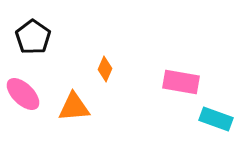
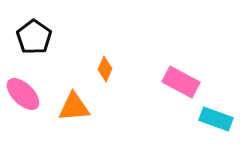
black pentagon: moved 1 px right
pink rectangle: rotated 18 degrees clockwise
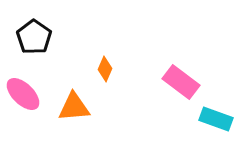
pink rectangle: rotated 9 degrees clockwise
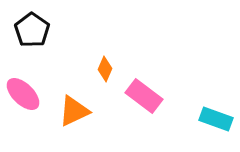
black pentagon: moved 2 px left, 7 px up
pink rectangle: moved 37 px left, 14 px down
orange triangle: moved 4 px down; rotated 20 degrees counterclockwise
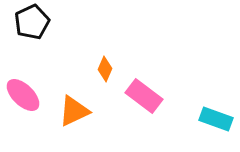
black pentagon: moved 8 px up; rotated 12 degrees clockwise
pink ellipse: moved 1 px down
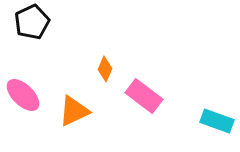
cyan rectangle: moved 1 px right, 2 px down
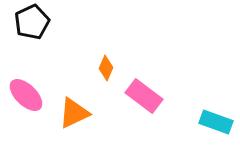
orange diamond: moved 1 px right, 1 px up
pink ellipse: moved 3 px right
orange triangle: moved 2 px down
cyan rectangle: moved 1 px left, 1 px down
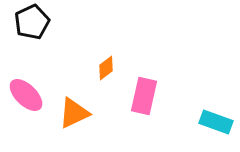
orange diamond: rotated 30 degrees clockwise
pink rectangle: rotated 66 degrees clockwise
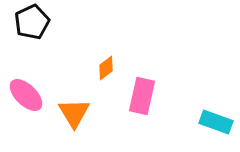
pink rectangle: moved 2 px left
orange triangle: rotated 36 degrees counterclockwise
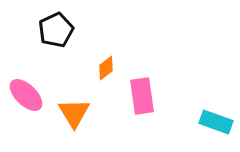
black pentagon: moved 24 px right, 8 px down
pink rectangle: rotated 21 degrees counterclockwise
